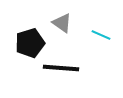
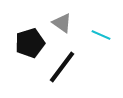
black line: moved 1 px right, 1 px up; rotated 57 degrees counterclockwise
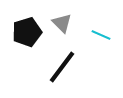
gray triangle: rotated 10 degrees clockwise
black pentagon: moved 3 px left, 11 px up
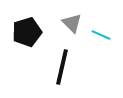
gray triangle: moved 10 px right
black line: rotated 24 degrees counterclockwise
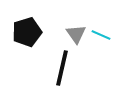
gray triangle: moved 4 px right, 11 px down; rotated 10 degrees clockwise
black line: moved 1 px down
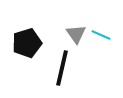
black pentagon: moved 11 px down
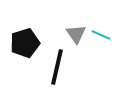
black pentagon: moved 2 px left
black line: moved 5 px left, 1 px up
